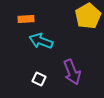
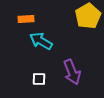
cyan arrow: rotated 10 degrees clockwise
white square: rotated 24 degrees counterclockwise
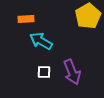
white square: moved 5 px right, 7 px up
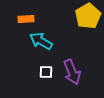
white square: moved 2 px right
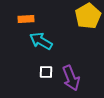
purple arrow: moved 1 px left, 6 px down
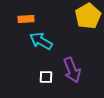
white square: moved 5 px down
purple arrow: moved 1 px right, 8 px up
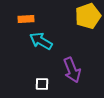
yellow pentagon: rotated 10 degrees clockwise
white square: moved 4 px left, 7 px down
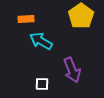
yellow pentagon: moved 7 px left; rotated 15 degrees counterclockwise
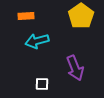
orange rectangle: moved 3 px up
cyan arrow: moved 4 px left; rotated 45 degrees counterclockwise
purple arrow: moved 3 px right, 2 px up
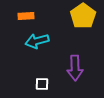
yellow pentagon: moved 2 px right
purple arrow: rotated 20 degrees clockwise
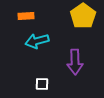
purple arrow: moved 6 px up
